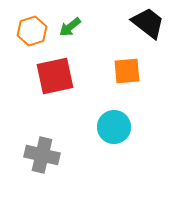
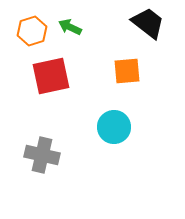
green arrow: rotated 65 degrees clockwise
red square: moved 4 px left
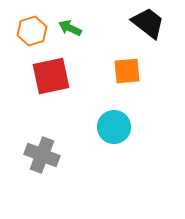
green arrow: moved 1 px down
gray cross: rotated 8 degrees clockwise
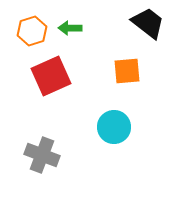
green arrow: rotated 25 degrees counterclockwise
red square: rotated 12 degrees counterclockwise
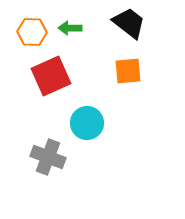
black trapezoid: moved 19 px left
orange hexagon: moved 1 px down; rotated 20 degrees clockwise
orange square: moved 1 px right
cyan circle: moved 27 px left, 4 px up
gray cross: moved 6 px right, 2 px down
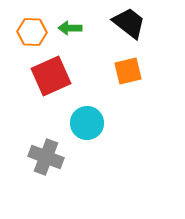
orange square: rotated 8 degrees counterclockwise
gray cross: moved 2 px left
